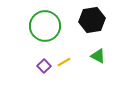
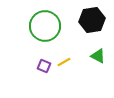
purple square: rotated 24 degrees counterclockwise
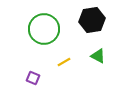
green circle: moved 1 px left, 3 px down
purple square: moved 11 px left, 12 px down
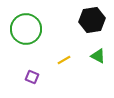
green circle: moved 18 px left
yellow line: moved 2 px up
purple square: moved 1 px left, 1 px up
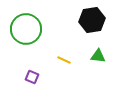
green triangle: rotated 21 degrees counterclockwise
yellow line: rotated 56 degrees clockwise
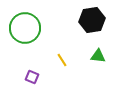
green circle: moved 1 px left, 1 px up
yellow line: moved 2 px left; rotated 32 degrees clockwise
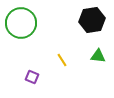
green circle: moved 4 px left, 5 px up
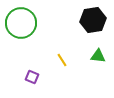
black hexagon: moved 1 px right
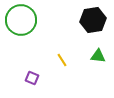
green circle: moved 3 px up
purple square: moved 1 px down
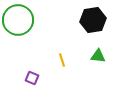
green circle: moved 3 px left
yellow line: rotated 16 degrees clockwise
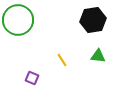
yellow line: rotated 16 degrees counterclockwise
